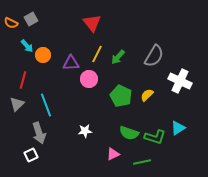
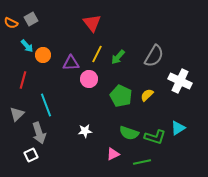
gray triangle: moved 10 px down
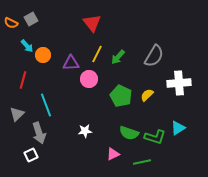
white cross: moved 1 px left, 2 px down; rotated 30 degrees counterclockwise
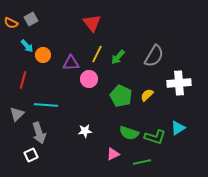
cyan line: rotated 65 degrees counterclockwise
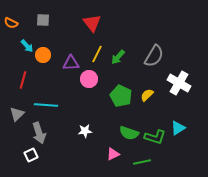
gray square: moved 12 px right, 1 px down; rotated 32 degrees clockwise
white cross: rotated 35 degrees clockwise
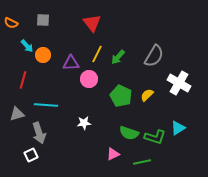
gray triangle: rotated 28 degrees clockwise
white star: moved 1 px left, 8 px up
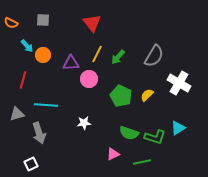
white square: moved 9 px down
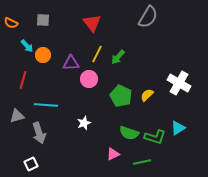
gray semicircle: moved 6 px left, 39 px up
gray triangle: moved 2 px down
white star: rotated 16 degrees counterclockwise
